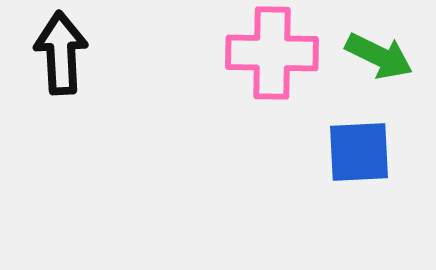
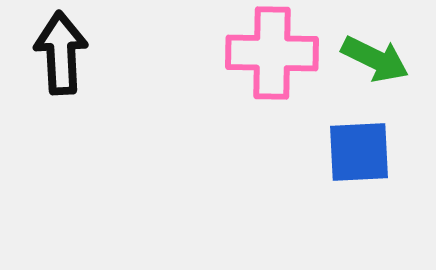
green arrow: moved 4 px left, 3 px down
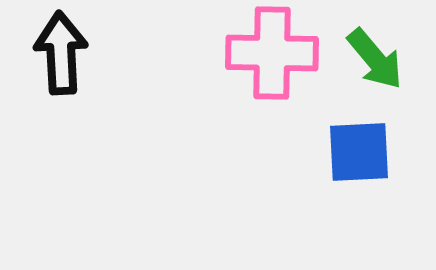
green arrow: rotated 24 degrees clockwise
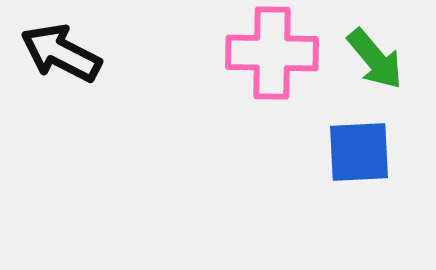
black arrow: rotated 60 degrees counterclockwise
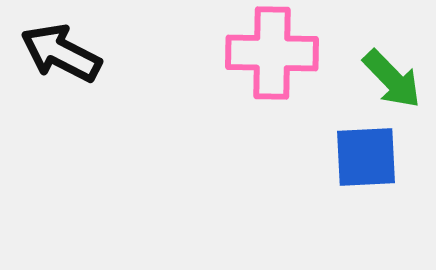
green arrow: moved 17 px right, 20 px down; rotated 4 degrees counterclockwise
blue square: moved 7 px right, 5 px down
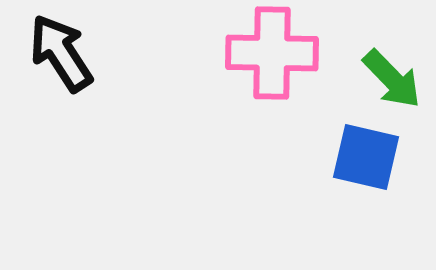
black arrow: rotated 30 degrees clockwise
blue square: rotated 16 degrees clockwise
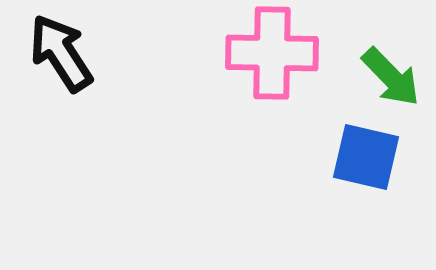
green arrow: moved 1 px left, 2 px up
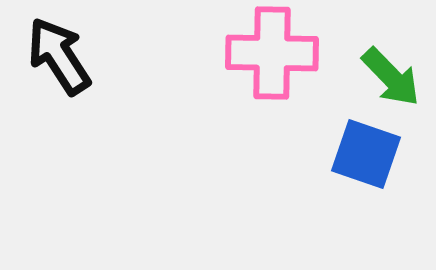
black arrow: moved 2 px left, 3 px down
blue square: moved 3 px up; rotated 6 degrees clockwise
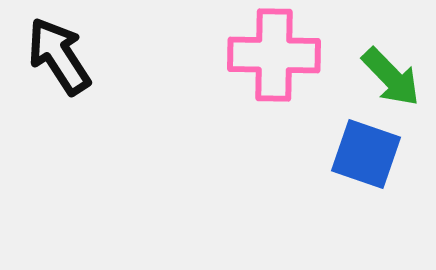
pink cross: moved 2 px right, 2 px down
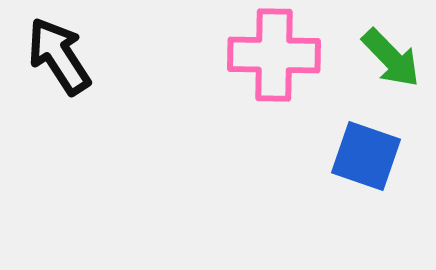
green arrow: moved 19 px up
blue square: moved 2 px down
